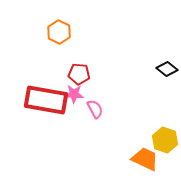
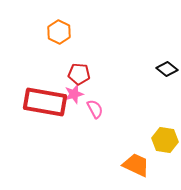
pink star: rotated 18 degrees counterclockwise
red rectangle: moved 1 px left, 2 px down
yellow hexagon: rotated 10 degrees counterclockwise
orange trapezoid: moved 9 px left, 6 px down
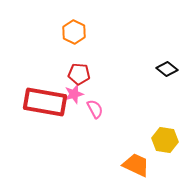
orange hexagon: moved 15 px right
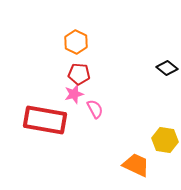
orange hexagon: moved 2 px right, 10 px down
black diamond: moved 1 px up
red rectangle: moved 18 px down
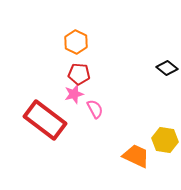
red rectangle: rotated 27 degrees clockwise
orange trapezoid: moved 9 px up
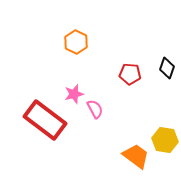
black diamond: rotated 70 degrees clockwise
red pentagon: moved 51 px right
orange trapezoid: rotated 12 degrees clockwise
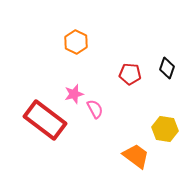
yellow hexagon: moved 11 px up
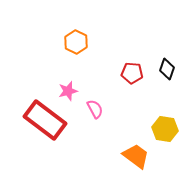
black diamond: moved 1 px down
red pentagon: moved 2 px right, 1 px up
pink star: moved 6 px left, 3 px up
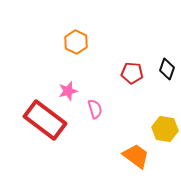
pink semicircle: rotated 12 degrees clockwise
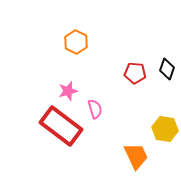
red pentagon: moved 3 px right
red rectangle: moved 16 px right, 6 px down
orange trapezoid: rotated 28 degrees clockwise
